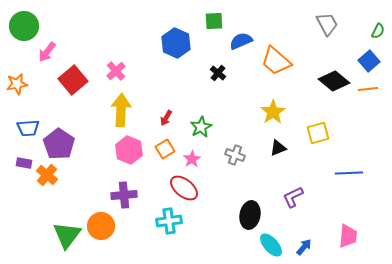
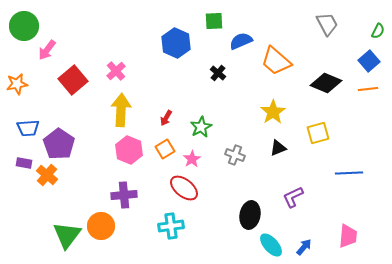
pink arrow: moved 2 px up
black diamond: moved 8 px left, 2 px down; rotated 16 degrees counterclockwise
cyan cross: moved 2 px right, 5 px down
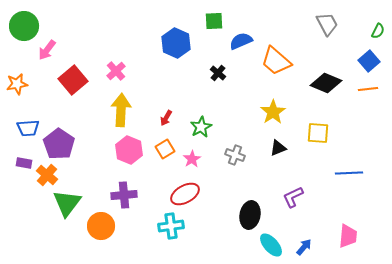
yellow square: rotated 20 degrees clockwise
red ellipse: moved 1 px right, 6 px down; rotated 68 degrees counterclockwise
green triangle: moved 32 px up
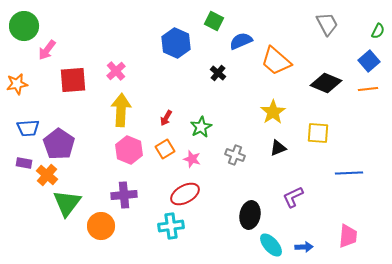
green square: rotated 30 degrees clockwise
red square: rotated 36 degrees clockwise
pink star: rotated 24 degrees counterclockwise
blue arrow: rotated 48 degrees clockwise
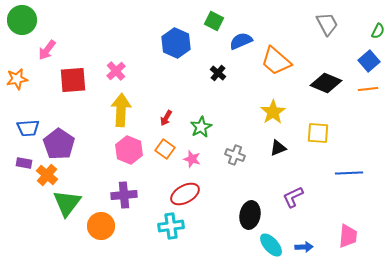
green circle: moved 2 px left, 6 px up
orange star: moved 5 px up
orange square: rotated 24 degrees counterclockwise
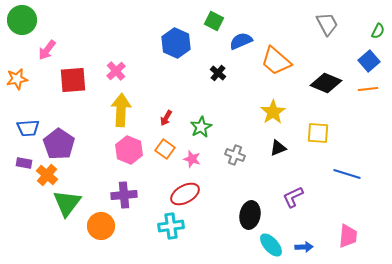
blue line: moved 2 px left, 1 px down; rotated 20 degrees clockwise
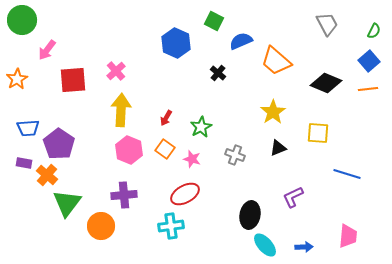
green semicircle: moved 4 px left
orange star: rotated 20 degrees counterclockwise
cyan ellipse: moved 6 px left
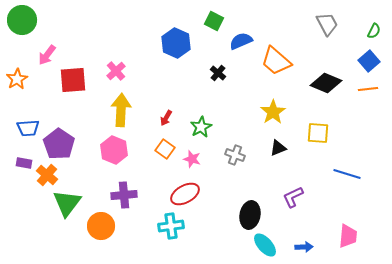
pink arrow: moved 5 px down
pink hexagon: moved 15 px left
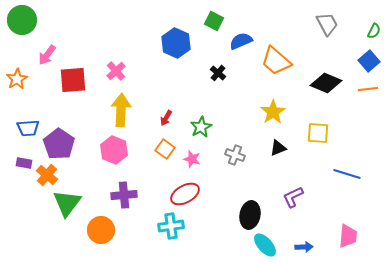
orange circle: moved 4 px down
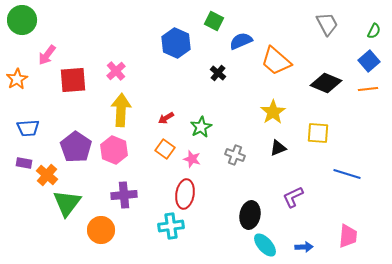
red arrow: rotated 28 degrees clockwise
purple pentagon: moved 17 px right, 3 px down
red ellipse: rotated 52 degrees counterclockwise
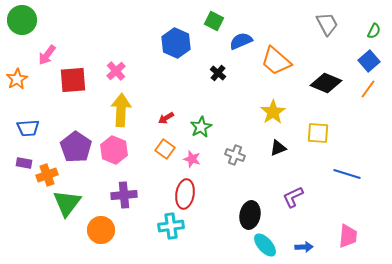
orange line: rotated 48 degrees counterclockwise
orange cross: rotated 30 degrees clockwise
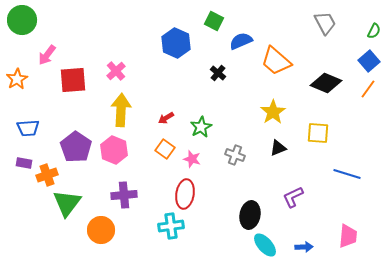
gray trapezoid: moved 2 px left, 1 px up
